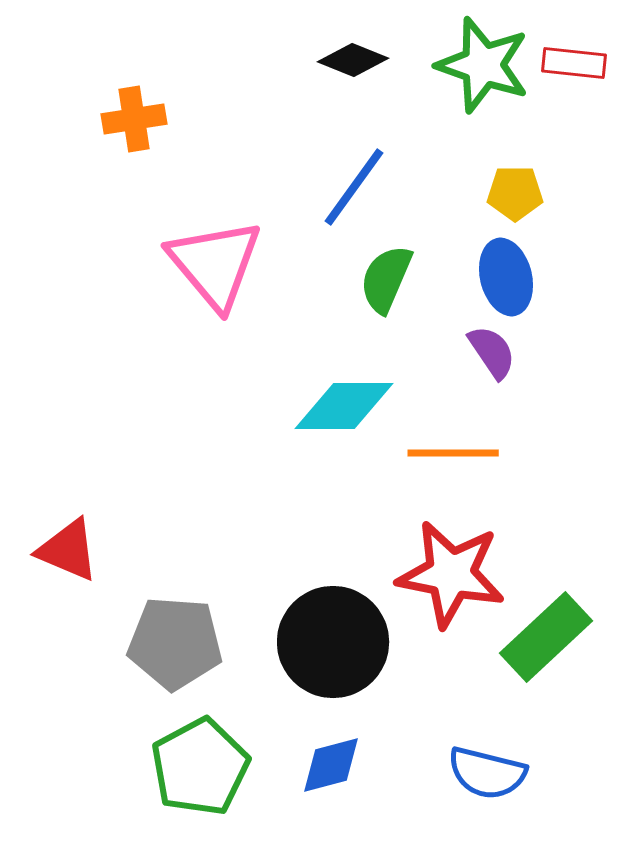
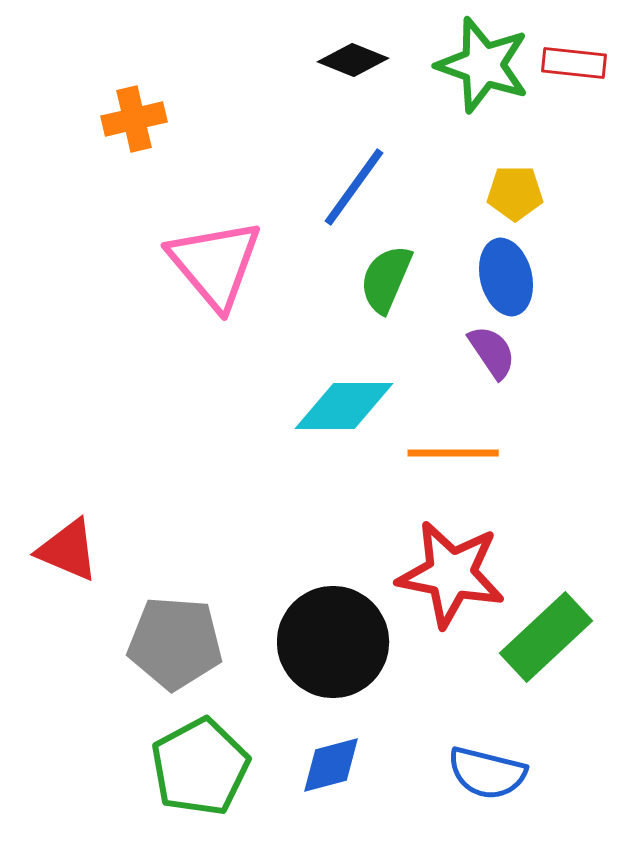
orange cross: rotated 4 degrees counterclockwise
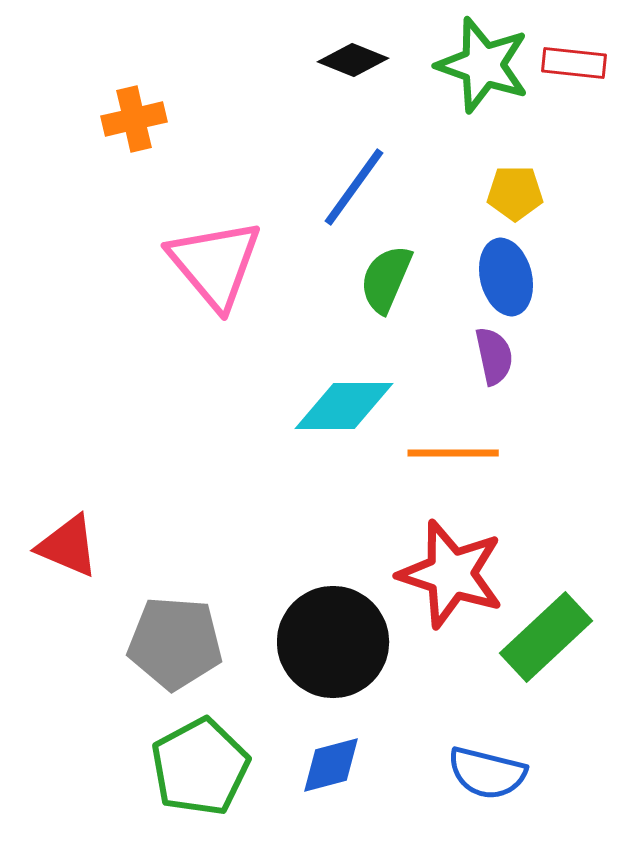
purple semicircle: moved 2 px right, 4 px down; rotated 22 degrees clockwise
red triangle: moved 4 px up
red star: rotated 7 degrees clockwise
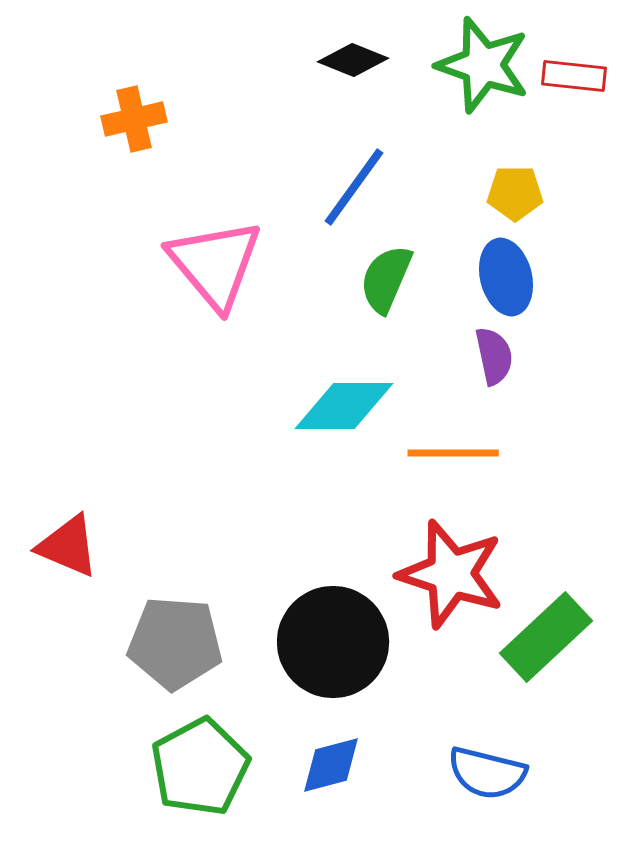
red rectangle: moved 13 px down
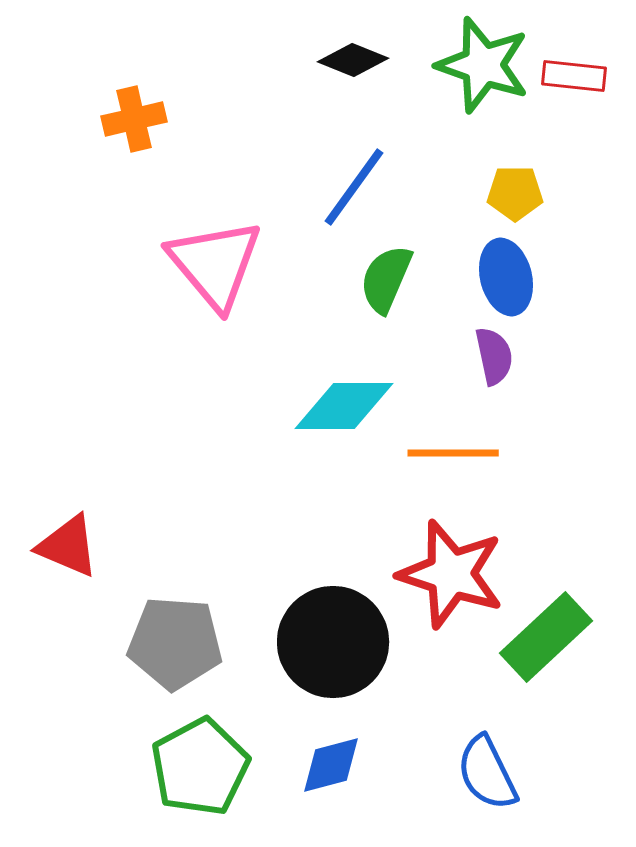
blue semicircle: rotated 50 degrees clockwise
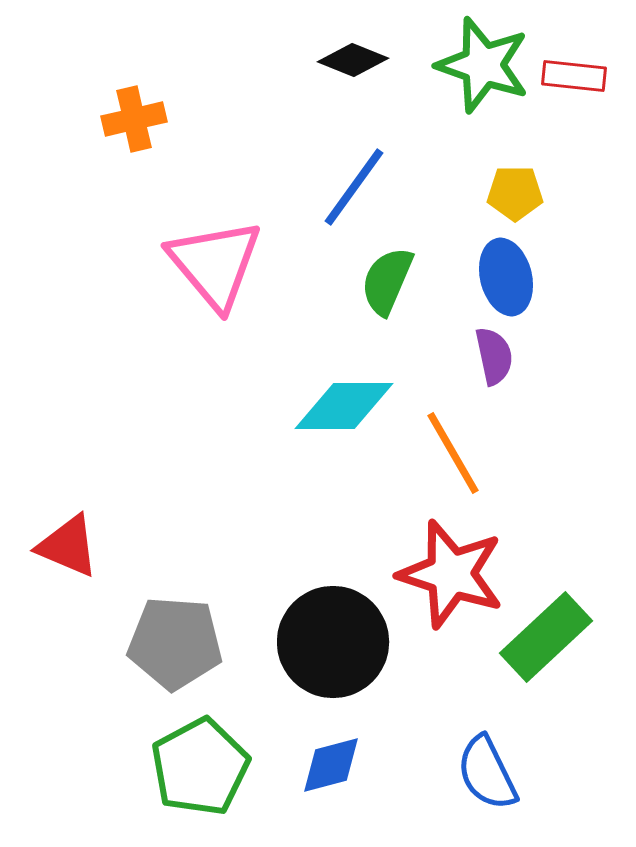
green semicircle: moved 1 px right, 2 px down
orange line: rotated 60 degrees clockwise
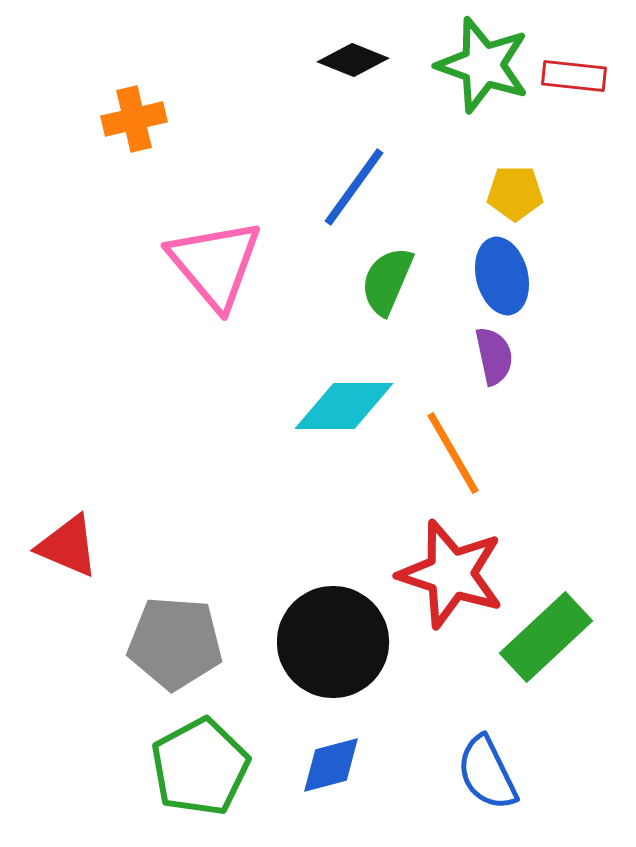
blue ellipse: moved 4 px left, 1 px up
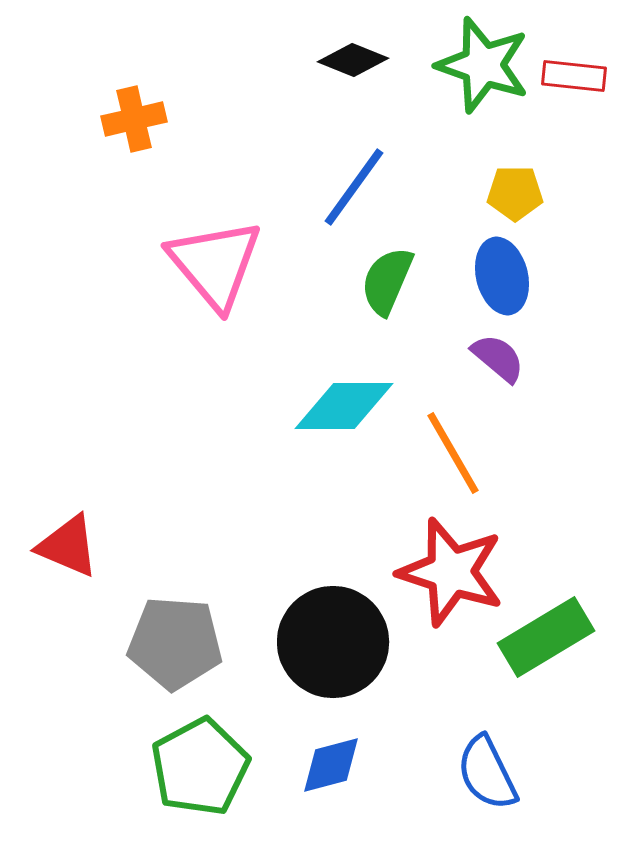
purple semicircle: moved 4 px right, 2 px down; rotated 38 degrees counterclockwise
red star: moved 2 px up
green rectangle: rotated 12 degrees clockwise
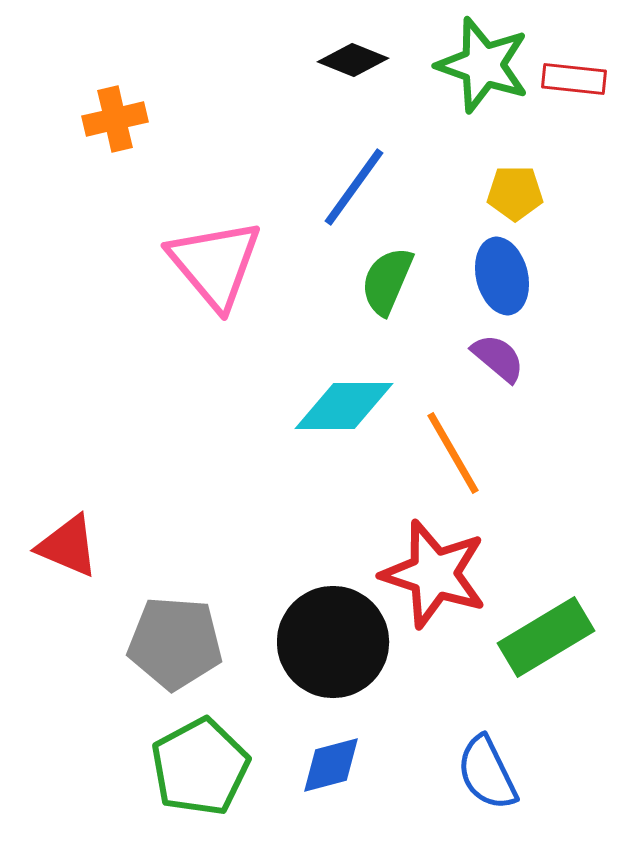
red rectangle: moved 3 px down
orange cross: moved 19 px left
red star: moved 17 px left, 2 px down
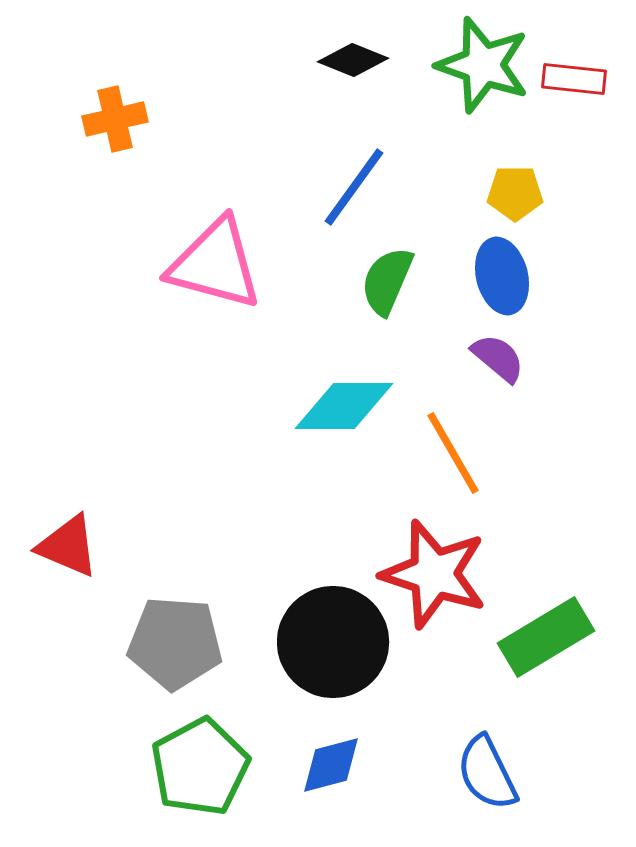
pink triangle: rotated 35 degrees counterclockwise
